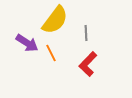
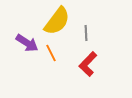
yellow semicircle: moved 2 px right, 1 px down
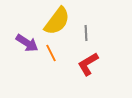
red L-shape: rotated 15 degrees clockwise
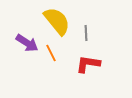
yellow semicircle: rotated 76 degrees counterclockwise
red L-shape: rotated 40 degrees clockwise
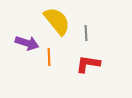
purple arrow: rotated 15 degrees counterclockwise
orange line: moved 2 px left, 4 px down; rotated 24 degrees clockwise
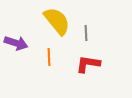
purple arrow: moved 11 px left
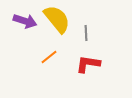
yellow semicircle: moved 2 px up
purple arrow: moved 9 px right, 22 px up
orange line: rotated 54 degrees clockwise
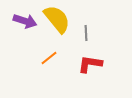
orange line: moved 1 px down
red L-shape: moved 2 px right
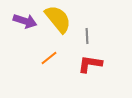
yellow semicircle: moved 1 px right
gray line: moved 1 px right, 3 px down
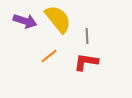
orange line: moved 2 px up
red L-shape: moved 4 px left, 2 px up
